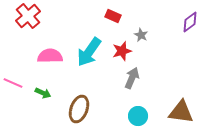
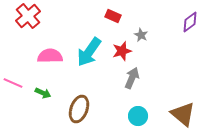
brown triangle: moved 2 px right, 2 px down; rotated 32 degrees clockwise
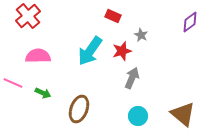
cyan arrow: moved 1 px right, 1 px up
pink semicircle: moved 12 px left
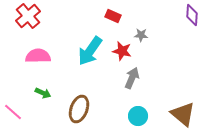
purple diamond: moved 2 px right, 7 px up; rotated 50 degrees counterclockwise
gray star: rotated 24 degrees counterclockwise
red star: rotated 30 degrees clockwise
pink line: moved 29 px down; rotated 18 degrees clockwise
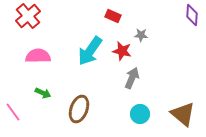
pink line: rotated 12 degrees clockwise
cyan circle: moved 2 px right, 2 px up
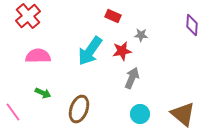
purple diamond: moved 10 px down
red star: rotated 24 degrees counterclockwise
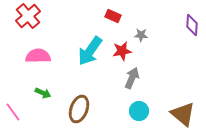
cyan circle: moved 1 px left, 3 px up
